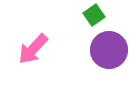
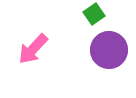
green square: moved 1 px up
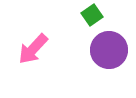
green square: moved 2 px left, 1 px down
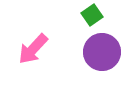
purple circle: moved 7 px left, 2 px down
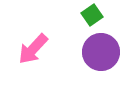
purple circle: moved 1 px left
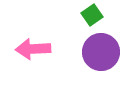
pink arrow: rotated 44 degrees clockwise
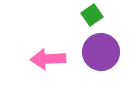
pink arrow: moved 15 px right, 10 px down
